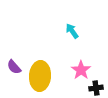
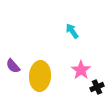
purple semicircle: moved 1 px left, 1 px up
black cross: moved 1 px right, 1 px up; rotated 16 degrees counterclockwise
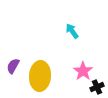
purple semicircle: rotated 70 degrees clockwise
pink star: moved 2 px right, 1 px down
